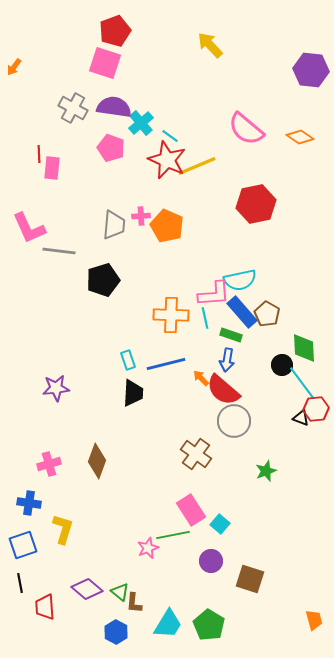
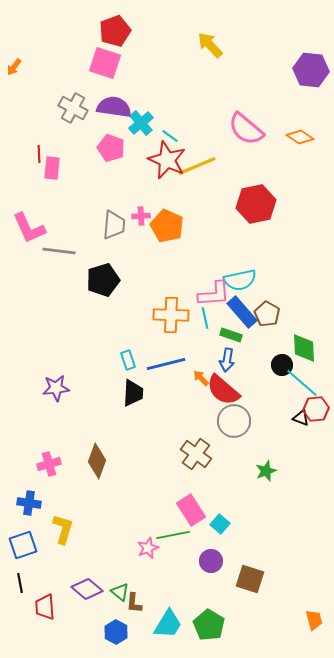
cyan line at (302, 383): rotated 12 degrees counterclockwise
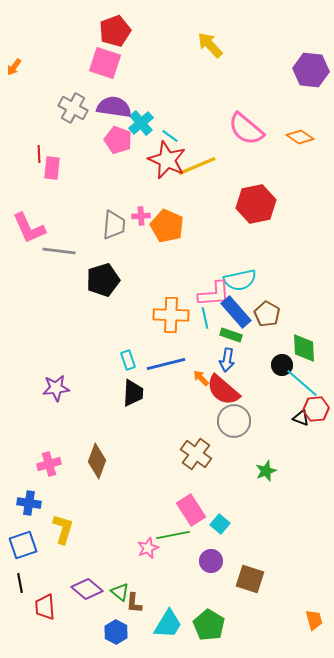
pink pentagon at (111, 148): moved 7 px right, 8 px up
blue rectangle at (242, 312): moved 6 px left
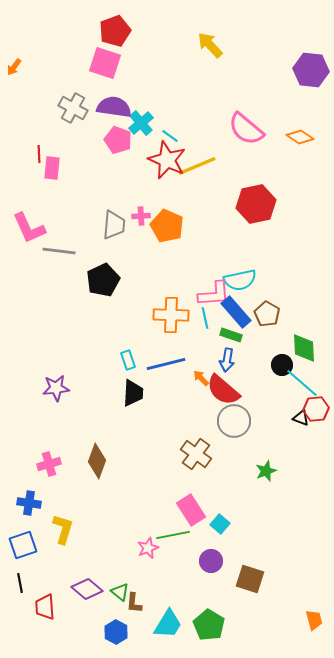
black pentagon at (103, 280): rotated 8 degrees counterclockwise
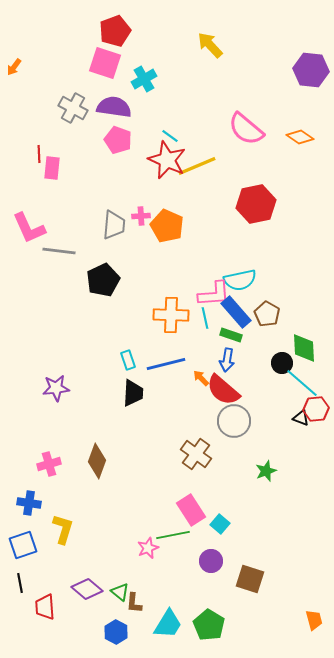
cyan cross at (141, 123): moved 3 px right, 44 px up; rotated 10 degrees clockwise
black circle at (282, 365): moved 2 px up
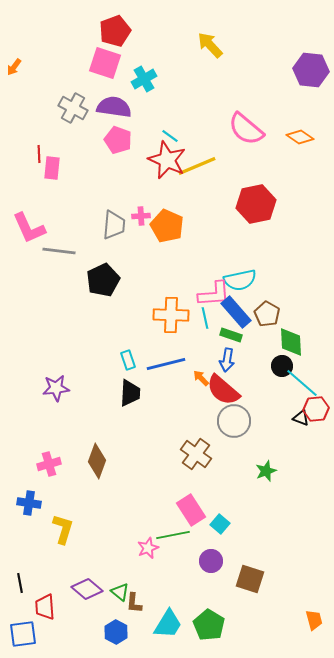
green diamond at (304, 348): moved 13 px left, 6 px up
black circle at (282, 363): moved 3 px down
black trapezoid at (133, 393): moved 3 px left
blue square at (23, 545): moved 89 px down; rotated 12 degrees clockwise
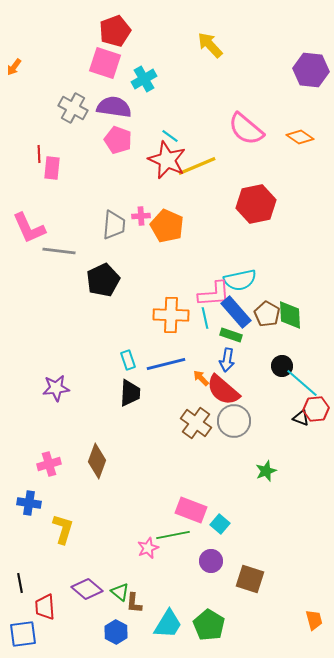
green diamond at (291, 342): moved 1 px left, 27 px up
brown cross at (196, 454): moved 31 px up
pink rectangle at (191, 510): rotated 36 degrees counterclockwise
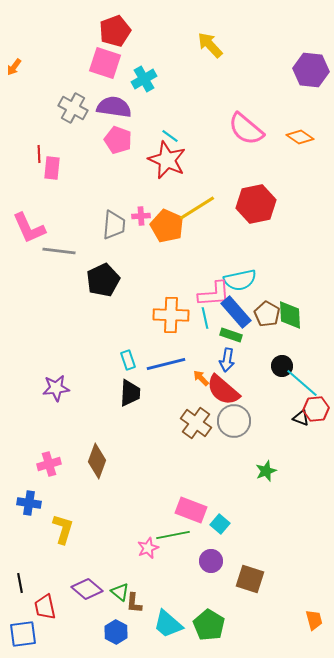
yellow line at (197, 166): moved 42 px down; rotated 9 degrees counterclockwise
red trapezoid at (45, 607): rotated 8 degrees counterclockwise
cyan trapezoid at (168, 624): rotated 100 degrees clockwise
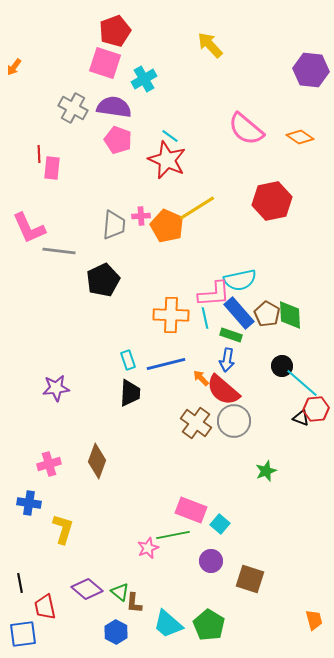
red hexagon at (256, 204): moved 16 px right, 3 px up
blue rectangle at (236, 312): moved 3 px right, 1 px down
